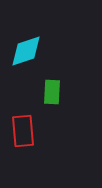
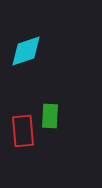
green rectangle: moved 2 px left, 24 px down
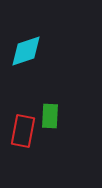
red rectangle: rotated 16 degrees clockwise
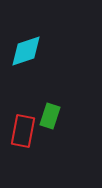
green rectangle: rotated 15 degrees clockwise
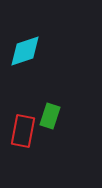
cyan diamond: moved 1 px left
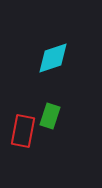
cyan diamond: moved 28 px right, 7 px down
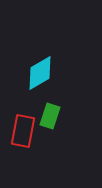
cyan diamond: moved 13 px left, 15 px down; rotated 12 degrees counterclockwise
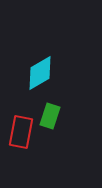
red rectangle: moved 2 px left, 1 px down
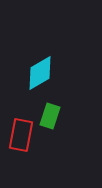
red rectangle: moved 3 px down
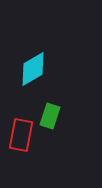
cyan diamond: moved 7 px left, 4 px up
